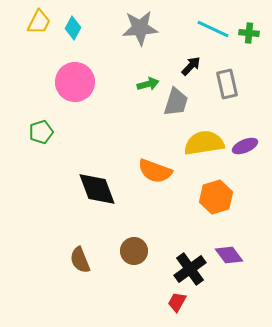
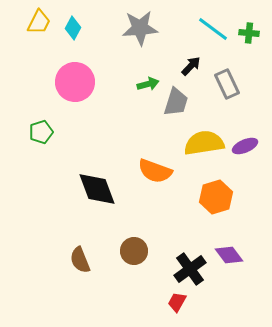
cyan line: rotated 12 degrees clockwise
gray rectangle: rotated 12 degrees counterclockwise
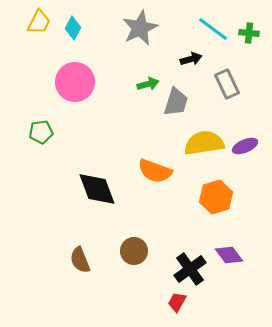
gray star: rotated 21 degrees counterclockwise
black arrow: moved 7 px up; rotated 30 degrees clockwise
green pentagon: rotated 10 degrees clockwise
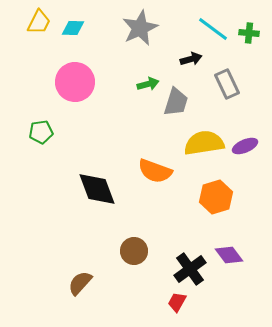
cyan diamond: rotated 65 degrees clockwise
brown semicircle: moved 23 px down; rotated 64 degrees clockwise
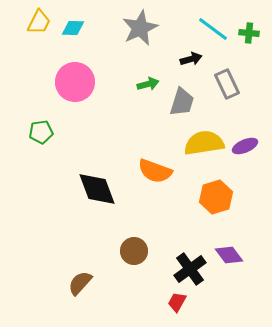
gray trapezoid: moved 6 px right
